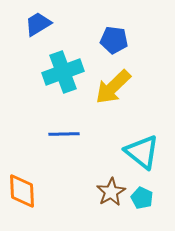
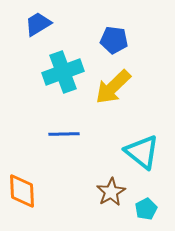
cyan pentagon: moved 4 px right, 11 px down; rotated 20 degrees clockwise
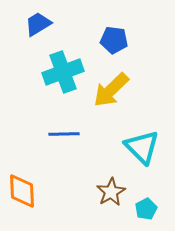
yellow arrow: moved 2 px left, 3 px down
cyan triangle: moved 5 px up; rotated 6 degrees clockwise
